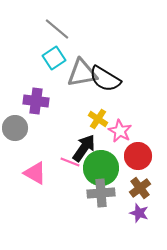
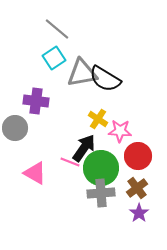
pink star: rotated 25 degrees counterclockwise
brown cross: moved 3 px left
purple star: rotated 18 degrees clockwise
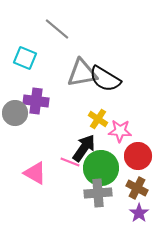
cyan square: moved 29 px left; rotated 35 degrees counterclockwise
gray circle: moved 15 px up
brown cross: rotated 25 degrees counterclockwise
gray cross: moved 3 px left
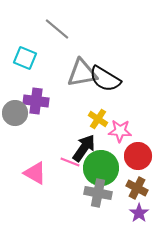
gray cross: rotated 16 degrees clockwise
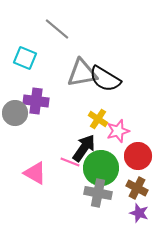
pink star: moved 2 px left; rotated 20 degrees counterclockwise
purple star: rotated 18 degrees counterclockwise
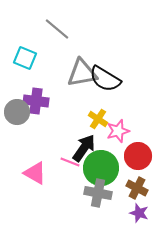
gray circle: moved 2 px right, 1 px up
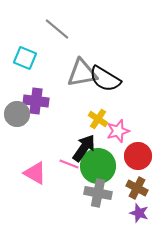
gray circle: moved 2 px down
pink line: moved 1 px left, 2 px down
green circle: moved 3 px left, 2 px up
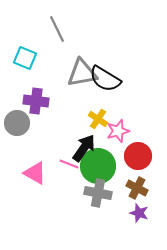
gray line: rotated 24 degrees clockwise
gray circle: moved 9 px down
